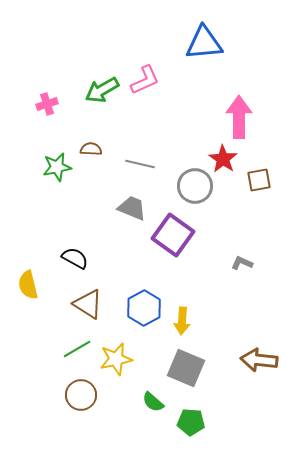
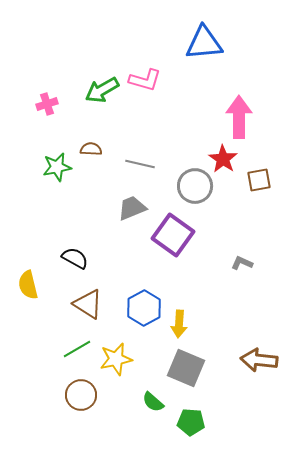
pink L-shape: rotated 40 degrees clockwise
gray trapezoid: rotated 44 degrees counterclockwise
yellow arrow: moved 3 px left, 3 px down
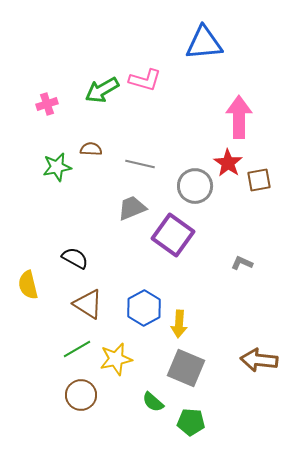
red star: moved 5 px right, 4 px down
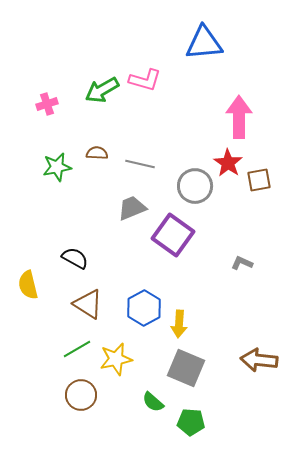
brown semicircle: moved 6 px right, 4 px down
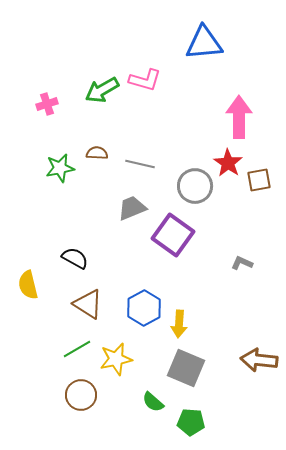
green star: moved 3 px right, 1 px down
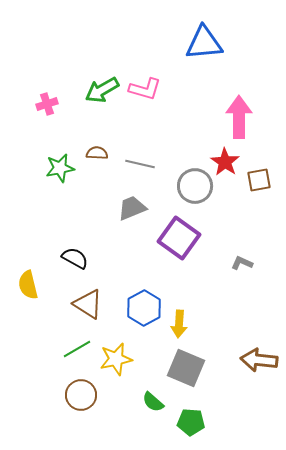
pink L-shape: moved 9 px down
red star: moved 3 px left, 1 px up
purple square: moved 6 px right, 3 px down
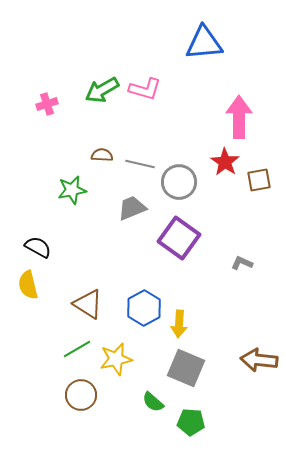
brown semicircle: moved 5 px right, 2 px down
green star: moved 12 px right, 22 px down
gray circle: moved 16 px left, 4 px up
black semicircle: moved 37 px left, 11 px up
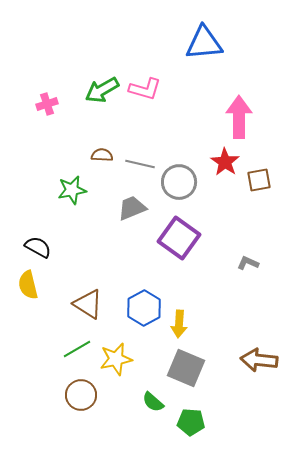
gray L-shape: moved 6 px right
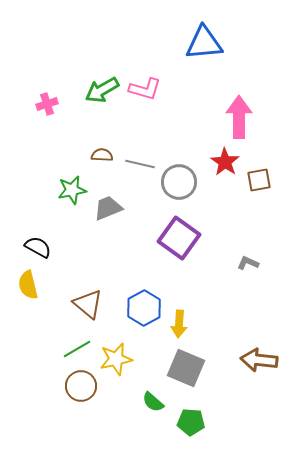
gray trapezoid: moved 24 px left
brown triangle: rotated 8 degrees clockwise
brown circle: moved 9 px up
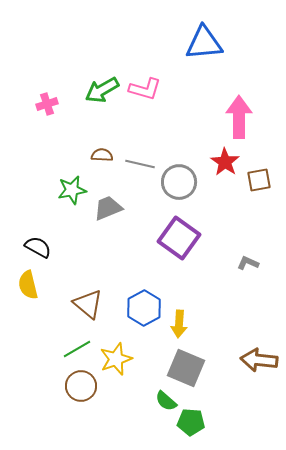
yellow star: rotated 8 degrees counterclockwise
green semicircle: moved 13 px right, 1 px up
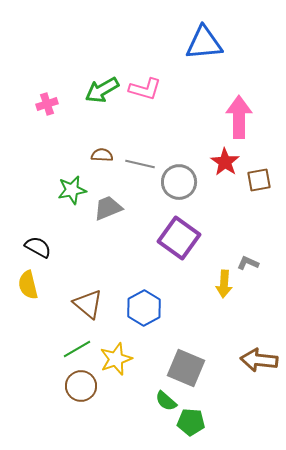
yellow arrow: moved 45 px right, 40 px up
